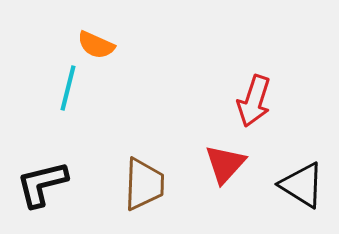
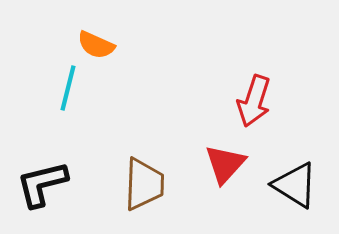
black triangle: moved 7 px left
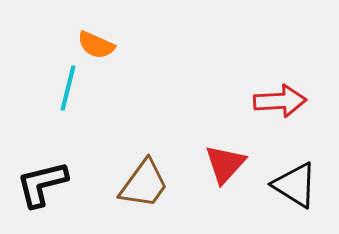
red arrow: moved 26 px right; rotated 111 degrees counterclockwise
brown trapezoid: rotated 34 degrees clockwise
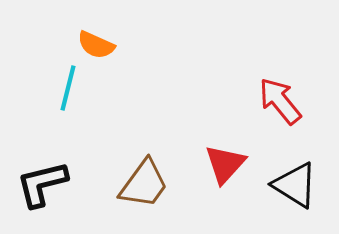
red arrow: rotated 126 degrees counterclockwise
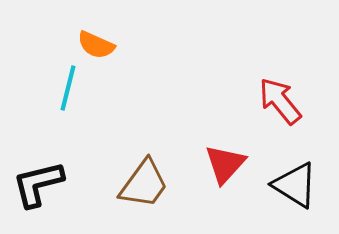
black L-shape: moved 4 px left
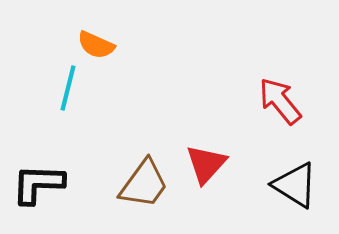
red triangle: moved 19 px left
black L-shape: rotated 16 degrees clockwise
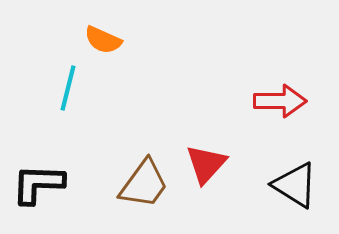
orange semicircle: moved 7 px right, 5 px up
red arrow: rotated 129 degrees clockwise
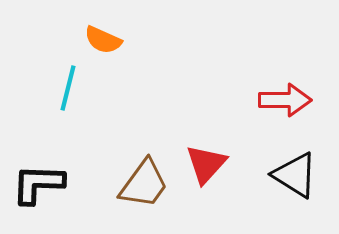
red arrow: moved 5 px right, 1 px up
black triangle: moved 10 px up
